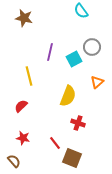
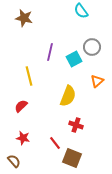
orange triangle: moved 1 px up
red cross: moved 2 px left, 2 px down
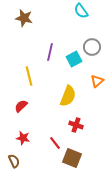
brown semicircle: rotated 16 degrees clockwise
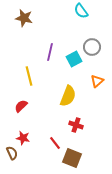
brown semicircle: moved 2 px left, 8 px up
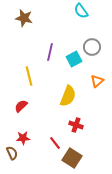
red star: rotated 16 degrees counterclockwise
brown square: rotated 12 degrees clockwise
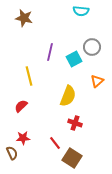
cyan semicircle: rotated 49 degrees counterclockwise
red cross: moved 1 px left, 2 px up
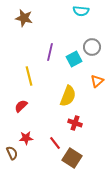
red star: moved 3 px right
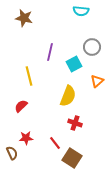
cyan square: moved 5 px down
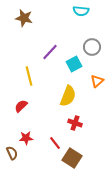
purple line: rotated 30 degrees clockwise
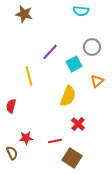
brown star: moved 4 px up
red semicircle: moved 10 px left; rotated 32 degrees counterclockwise
red cross: moved 3 px right, 1 px down; rotated 24 degrees clockwise
red line: moved 2 px up; rotated 64 degrees counterclockwise
